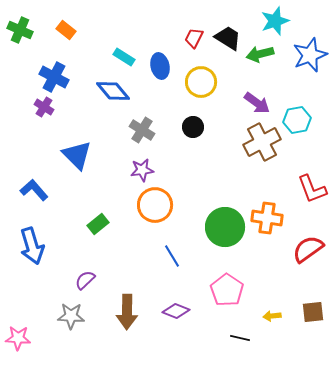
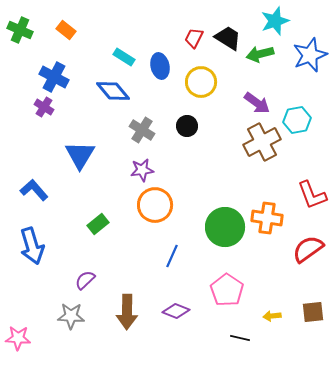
black circle: moved 6 px left, 1 px up
blue triangle: moved 3 px right; rotated 16 degrees clockwise
red L-shape: moved 6 px down
blue line: rotated 55 degrees clockwise
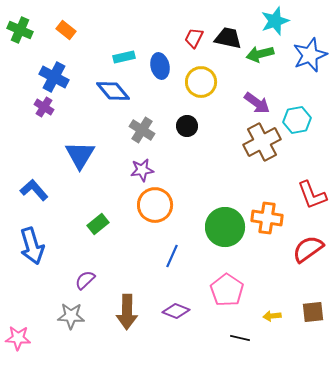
black trapezoid: rotated 20 degrees counterclockwise
cyan rectangle: rotated 45 degrees counterclockwise
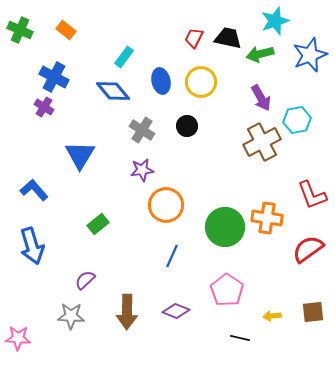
cyan rectangle: rotated 40 degrees counterclockwise
blue ellipse: moved 1 px right, 15 px down
purple arrow: moved 4 px right, 5 px up; rotated 24 degrees clockwise
orange circle: moved 11 px right
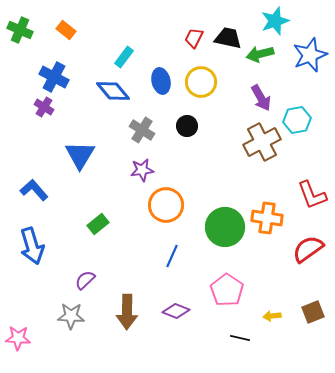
brown square: rotated 15 degrees counterclockwise
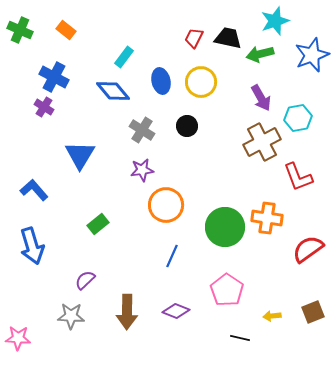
blue star: moved 2 px right
cyan hexagon: moved 1 px right, 2 px up
red L-shape: moved 14 px left, 18 px up
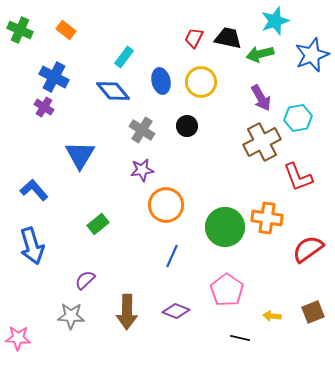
yellow arrow: rotated 12 degrees clockwise
